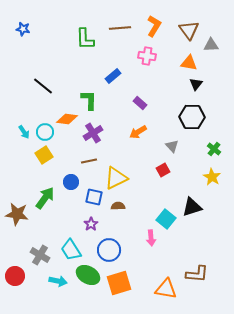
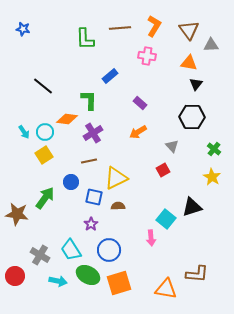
blue rectangle at (113, 76): moved 3 px left
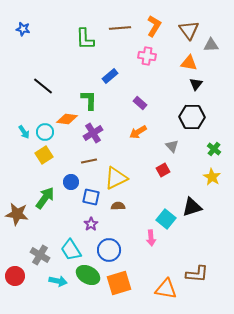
blue square at (94, 197): moved 3 px left
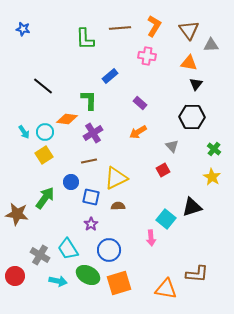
cyan trapezoid at (71, 250): moved 3 px left, 1 px up
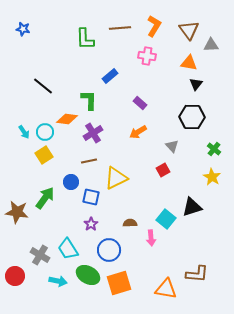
brown semicircle at (118, 206): moved 12 px right, 17 px down
brown star at (17, 214): moved 2 px up
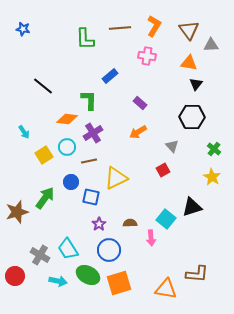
cyan circle at (45, 132): moved 22 px right, 15 px down
brown star at (17, 212): rotated 25 degrees counterclockwise
purple star at (91, 224): moved 8 px right
